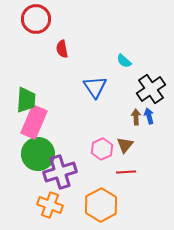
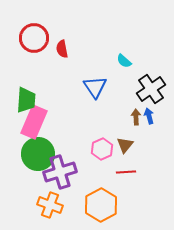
red circle: moved 2 px left, 19 px down
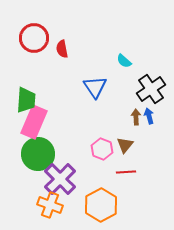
pink hexagon: rotated 15 degrees counterclockwise
purple cross: moved 7 px down; rotated 28 degrees counterclockwise
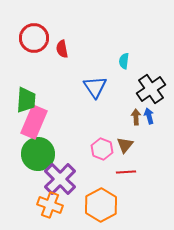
cyan semicircle: rotated 56 degrees clockwise
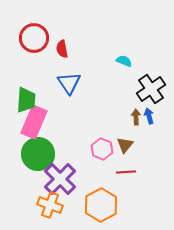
cyan semicircle: rotated 105 degrees clockwise
blue triangle: moved 26 px left, 4 px up
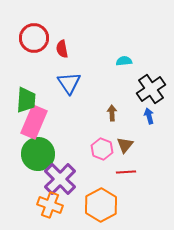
cyan semicircle: rotated 28 degrees counterclockwise
brown arrow: moved 24 px left, 4 px up
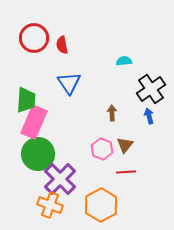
red semicircle: moved 4 px up
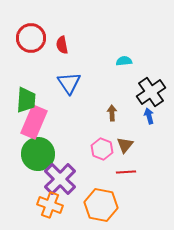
red circle: moved 3 px left
black cross: moved 3 px down
orange hexagon: rotated 20 degrees counterclockwise
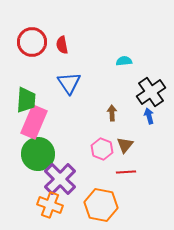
red circle: moved 1 px right, 4 px down
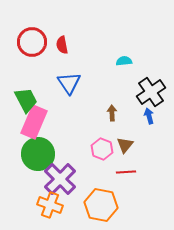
green trapezoid: rotated 32 degrees counterclockwise
